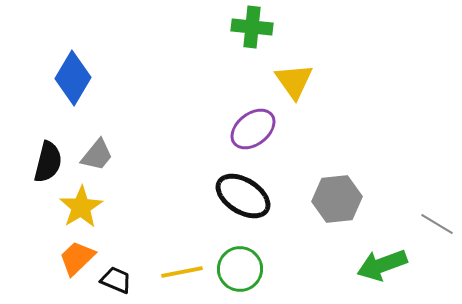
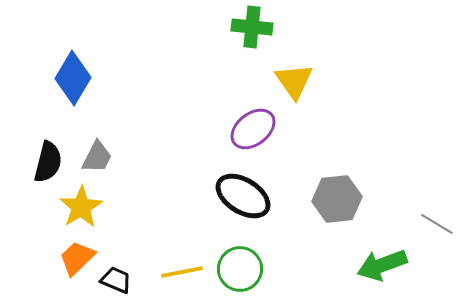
gray trapezoid: moved 2 px down; rotated 12 degrees counterclockwise
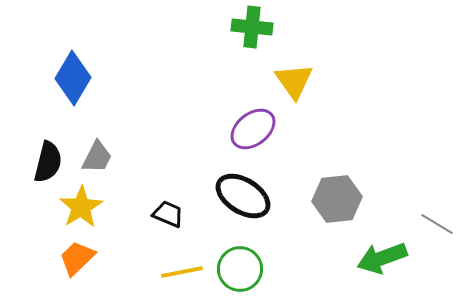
green arrow: moved 7 px up
black trapezoid: moved 52 px right, 66 px up
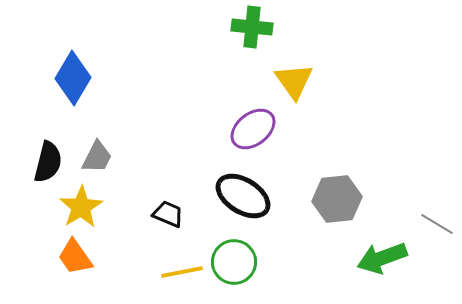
orange trapezoid: moved 2 px left, 1 px up; rotated 81 degrees counterclockwise
green circle: moved 6 px left, 7 px up
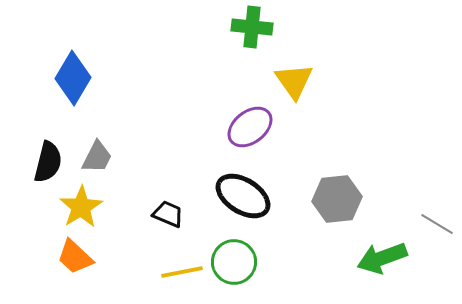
purple ellipse: moved 3 px left, 2 px up
orange trapezoid: rotated 12 degrees counterclockwise
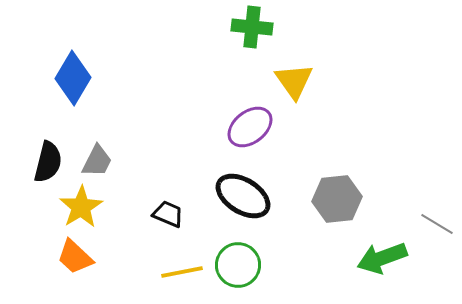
gray trapezoid: moved 4 px down
green circle: moved 4 px right, 3 px down
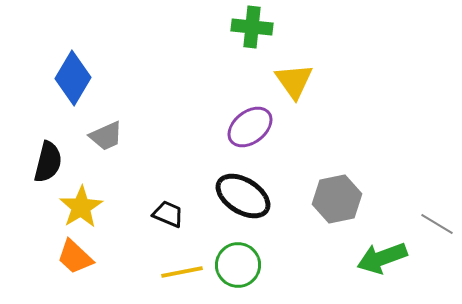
gray trapezoid: moved 9 px right, 25 px up; rotated 39 degrees clockwise
gray hexagon: rotated 6 degrees counterclockwise
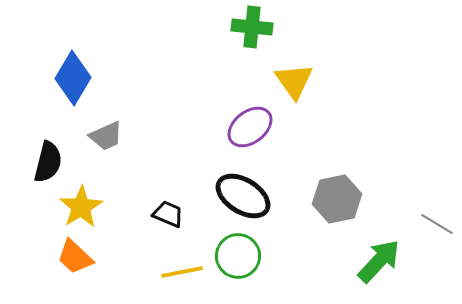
green arrow: moved 3 px left, 3 px down; rotated 153 degrees clockwise
green circle: moved 9 px up
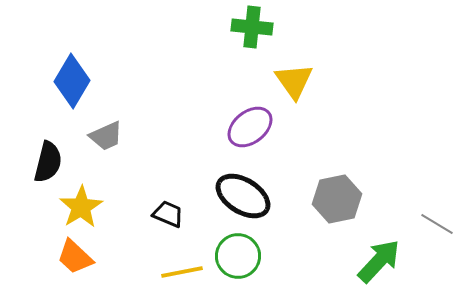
blue diamond: moved 1 px left, 3 px down
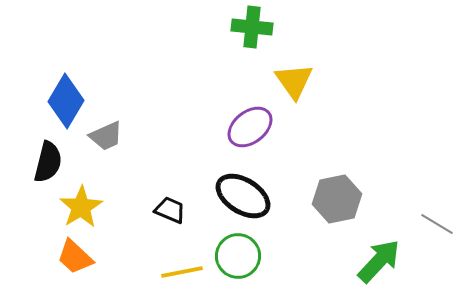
blue diamond: moved 6 px left, 20 px down
black trapezoid: moved 2 px right, 4 px up
